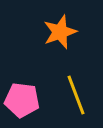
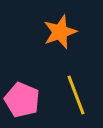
pink pentagon: rotated 16 degrees clockwise
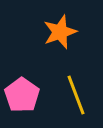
pink pentagon: moved 5 px up; rotated 12 degrees clockwise
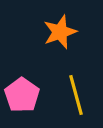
yellow line: rotated 6 degrees clockwise
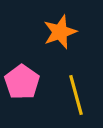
pink pentagon: moved 13 px up
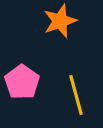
orange star: moved 11 px up
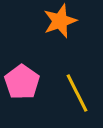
yellow line: moved 1 px right, 2 px up; rotated 12 degrees counterclockwise
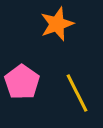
orange star: moved 3 px left, 3 px down
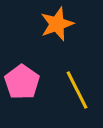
yellow line: moved 3 px up
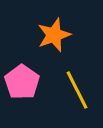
orange star: moved 3 px left, 11 px down
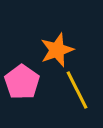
orange star: moved 3 px right, 15 px down
